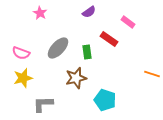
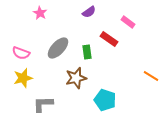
orange line: moved 1 px left, 2 px down; rotated 14 degrees clockwise
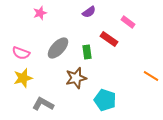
pink star: rotated 24 degrees clockwise
gray L-shape: rotated 30 degrees clockwise
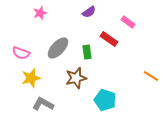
yellow star: moved 8 px right
